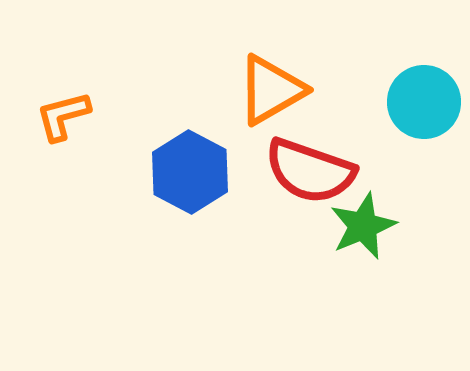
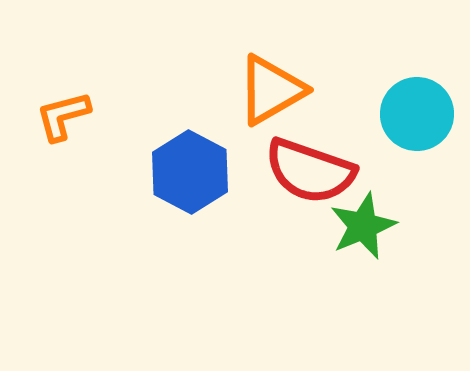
cyan circle: moved 7 px left, 12 px down
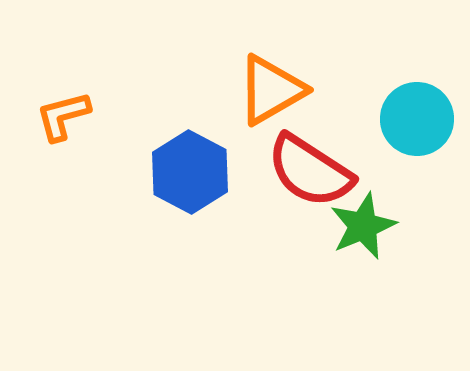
cyan circle: moved 5 px down
red semicircle: rotated 14 degrees clockwise
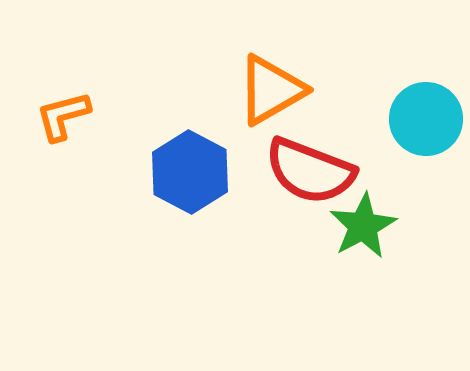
cyan circle: moved 9 px right
red semicircle: rotated 12 degrees counterclockwise
green star: rotated 6 degrees counterclockwise
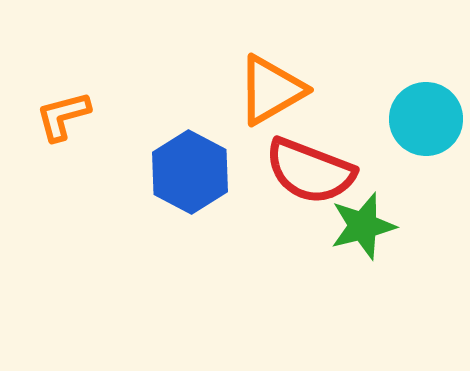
green star: rotated 14 degrees clockwise
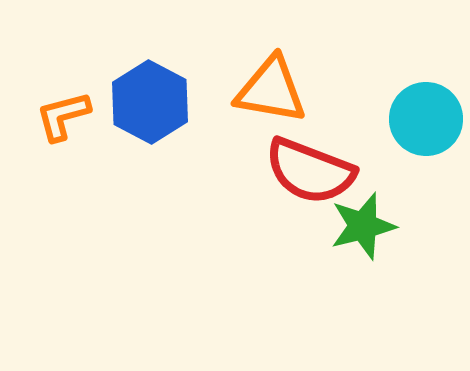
orange triangle: rotated 40 degrees clockwise
blue hexagon: moved 40 px left, 70 px up
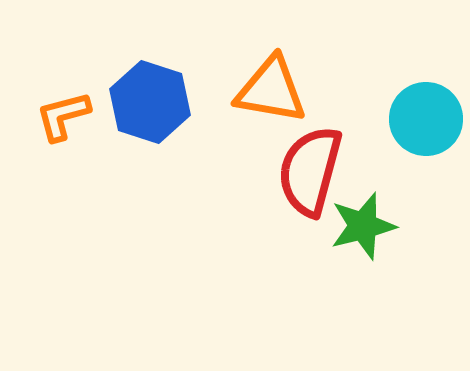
blue hexagon: rotated 10 degrees counterclockwise
red semicircle: rotated 84 degrees clockwise
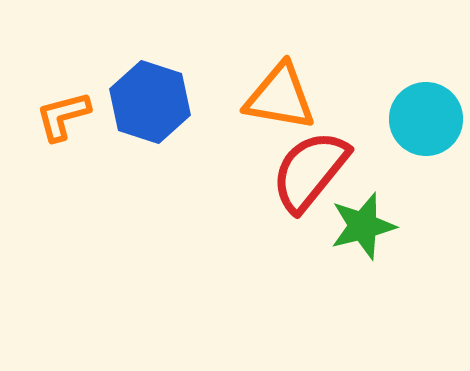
orange triangle: moved 9 px right, 7 px down
red semicircle: rotated 24 degrees clockwise
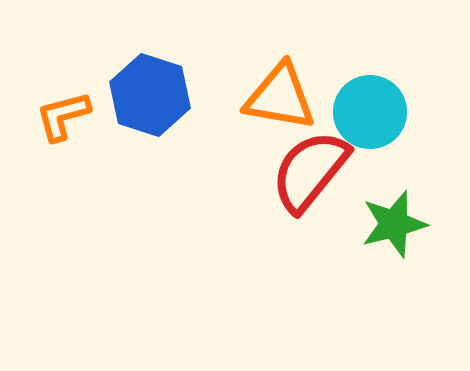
blue hexagon: moved 7 px up
cyan circle: moved 56 px left, 7 px up
green star: moved 31 px right, 2 px up
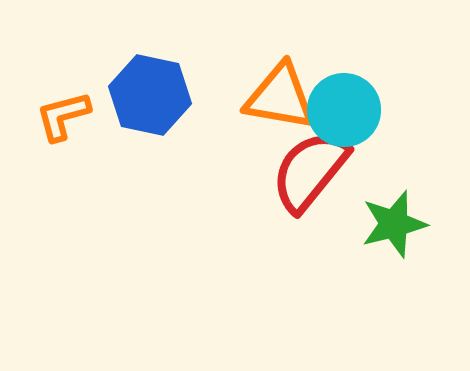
blue hexagon: rotated 6 degrees counterclockwise
cyan circle: moved 26 px left, 2 px up
